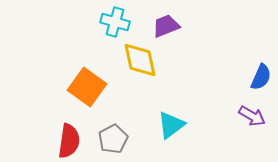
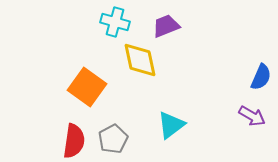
red semicircle: moved 5 px right
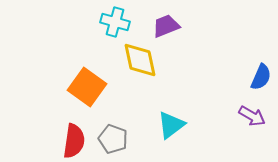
gray pentagon: rotated 24 degrees counterclockwise
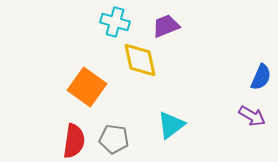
gray pentagon: moved 1 px right; rotated 12 degrees counterclockwise
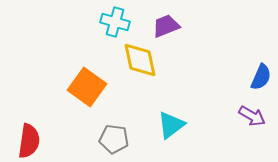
red semicircle: moved 45 px left
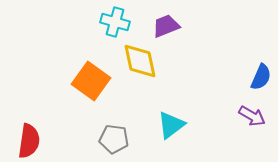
yellow diamond: moved 1 px down
orange square: moved 4 px right, 6 px up
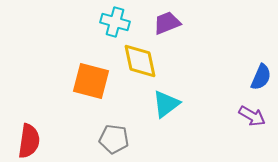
purple trapezoid: moved 1 px right, 3 px up
orange square: rotated 21 degrees counterclockwise
cyan triangle: moved 5 px left, 21 px up
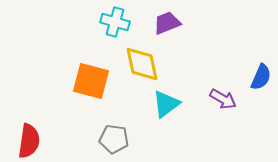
yellow diamond: moved 2 px right, 3 px down
purple arrow: moved 29 px left, 17 px up
